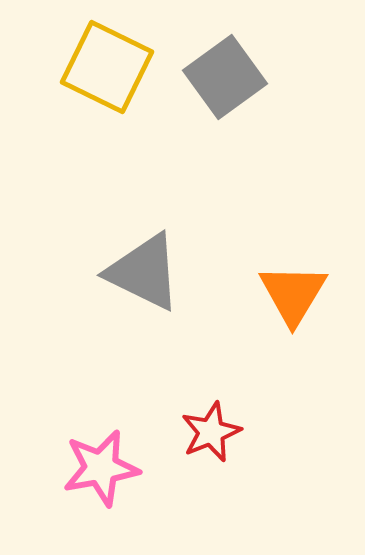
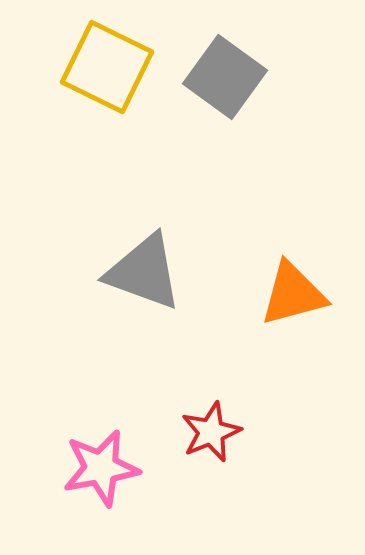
gray square: rotated 18 degrees counterclockwise
gray triangle: rotated 6 degrees counterclockwise
orange triangle: rotated 44 degrees clockwise
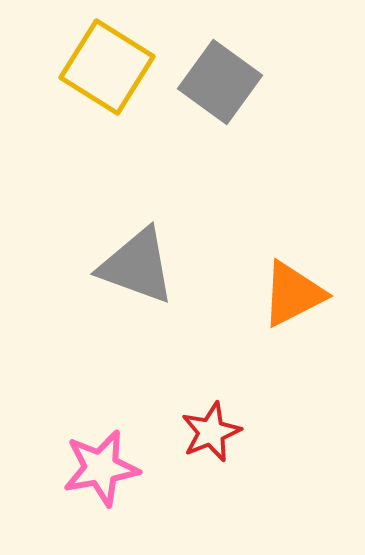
yellow square: rotated 6 degrees clockwise
gray square: moved 5 px left, 5 px down
gray triangle: moved 7 px left, 6 px up
orange triangle: rotated 12 degrees counterclockwise
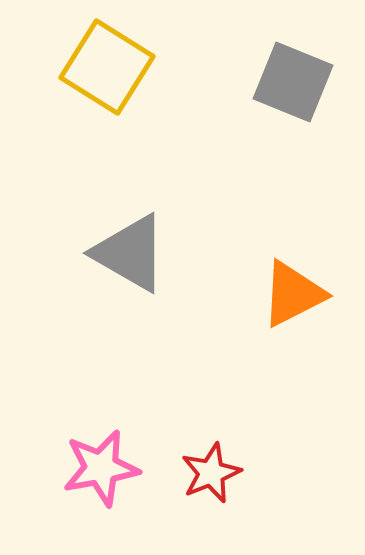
gray square: moved 73 px right; rotated 14 degrees counterclockwise
gray triangle: moved 7 px left, 13 px up; rotated 10 degrees clockwise
red star: moved 41 px down
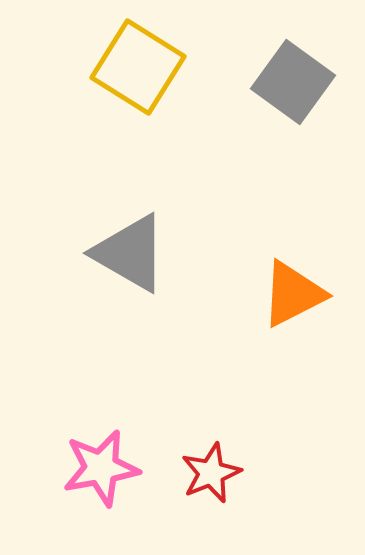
yellow square: moved 31 px right
gray square: rotated 14 degrees clockwise
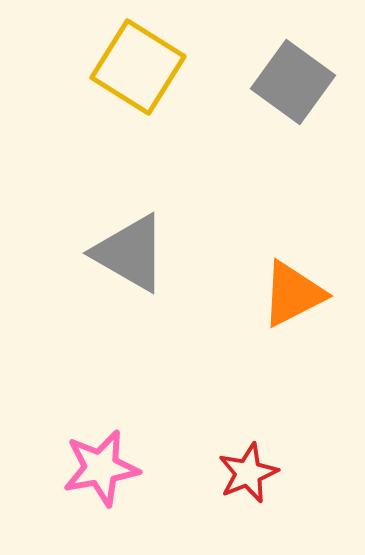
red star: moved 37 px right
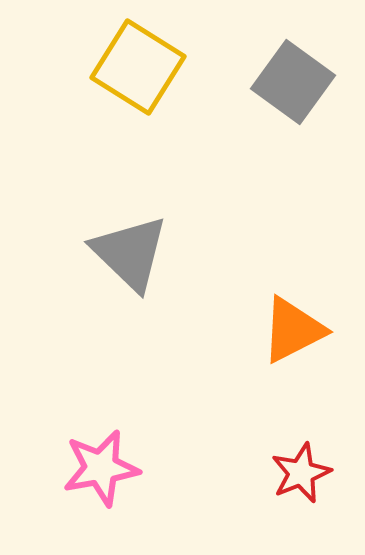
gray triangle: rotated 14 degrees clockwise
orange triangle: moved 36 px down
red star: moved 53 px right
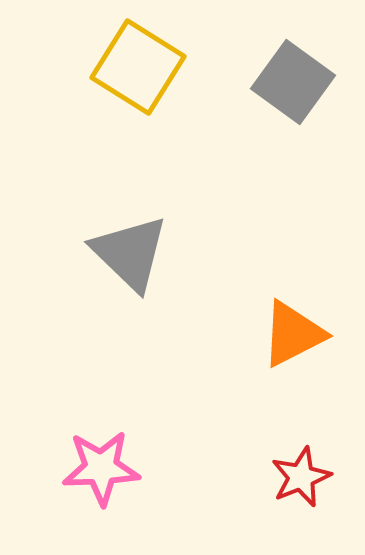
orange triangle: moved 4 px down
pink star: rotated 8 degrees clockwise
red star: moved 4 px down
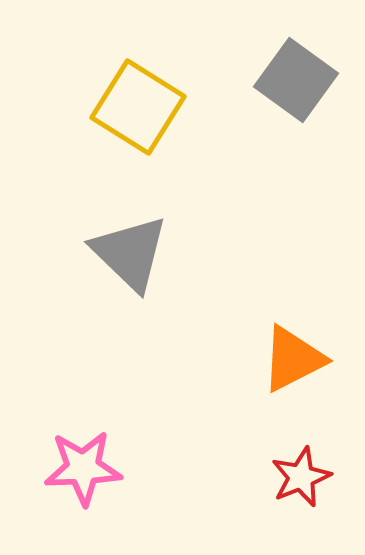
yellow square: moved 40 px down
gray square: moved 3 px right, 2 px up
orange triangle: moved 25 px down
pink star: moved 18 px left
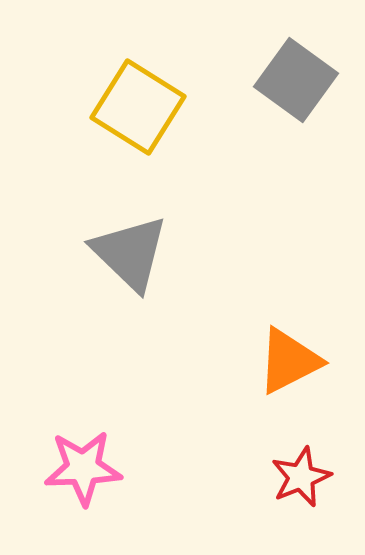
orange triangle: moved 4 px left, 2 px down
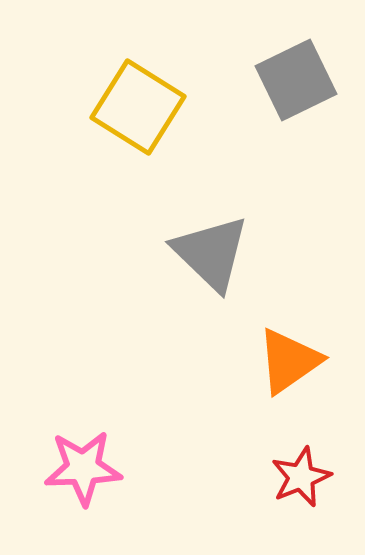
gray square: rotated 28 degrees clockwise
gray triangle: moved 81 px right
orange triangle: rotated 8 degrees counterclockwise
